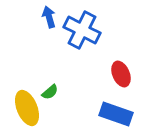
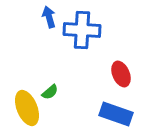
blue cross: rotated 24 degrees counterclockwise
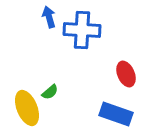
red ellipse: moved 5 px right
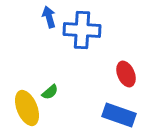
blue rectangle: moved 3 px right, 1 px down
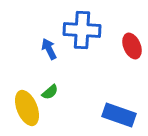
blue arrow: moved 32 px down; rotated 10 degrees counterclockwise
red ellipse: moved 6 px right, 28 px up
